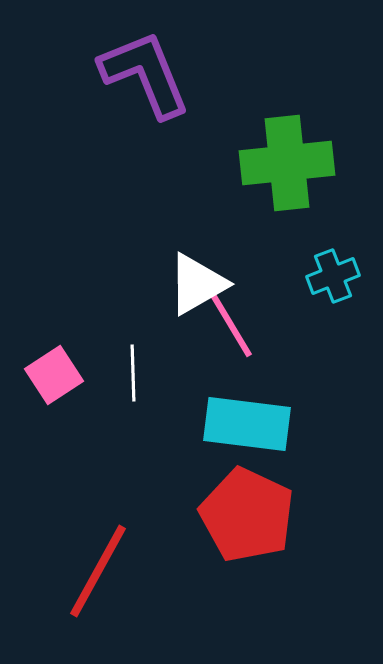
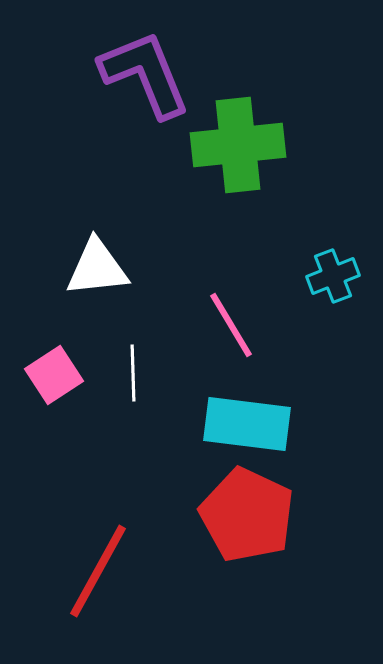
green cross: moved 49 px left, 18 px up
white triangle: moved 100 px left, 16 px up; rotated 24 degrees clockwise
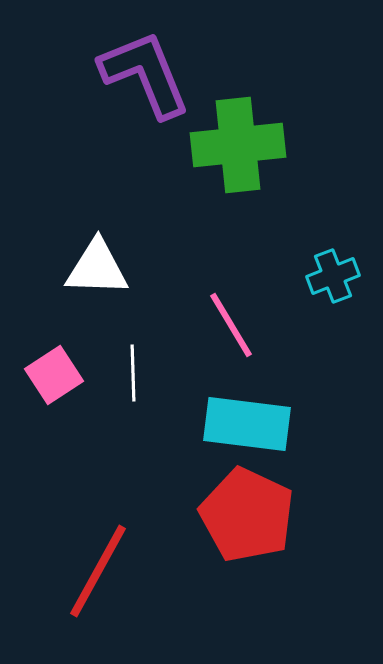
white triangle: rotated 8 degrees clockwise
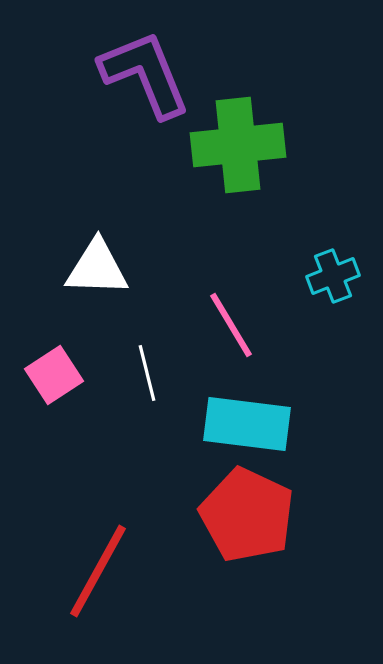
white line: moved 14 px right; rotated 12 degrees counterclockwise
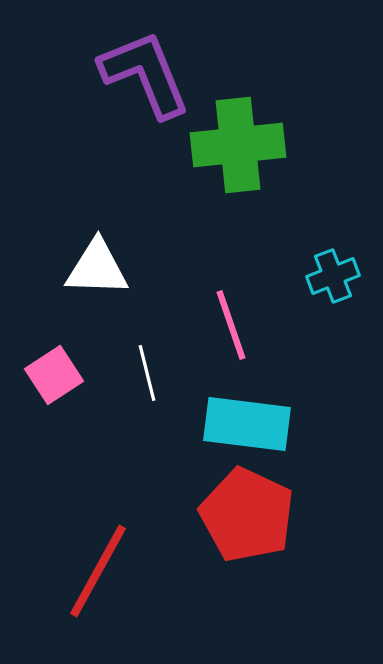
pink line: rotated 12 degrees clockwise
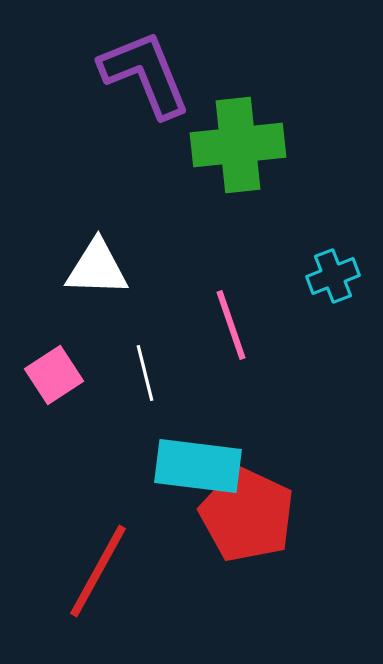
white line: moved 2 px left
cyan rectangle: moved 49 px left, 42 px down
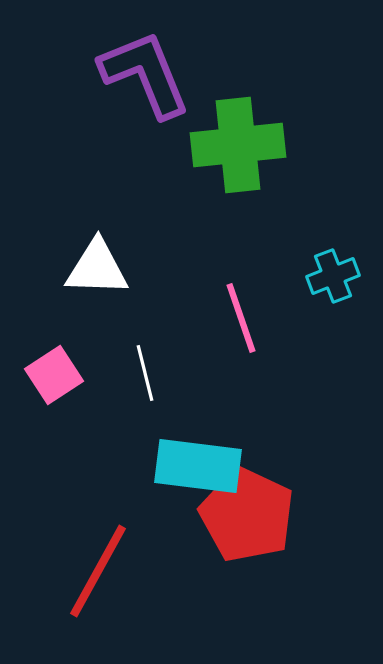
pink line: moved 10 px right, 7 px up
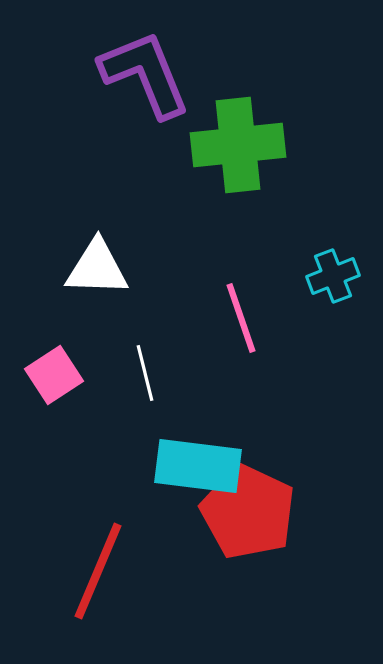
red pentagon: moved 1 px right, 3 px up
red line: rotated 6 degrees counterclockwise
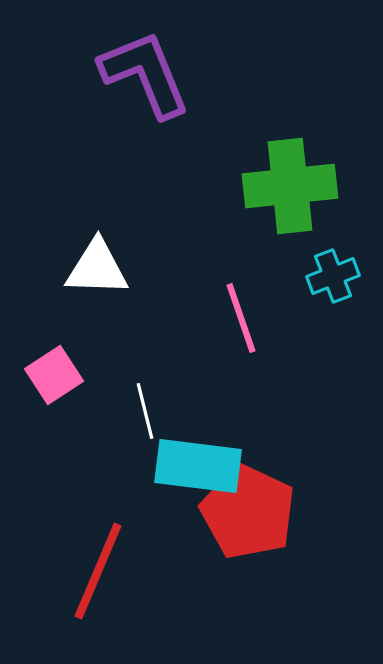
green cross: moved 52 px right, 41 px down
white line: moved 38 px down
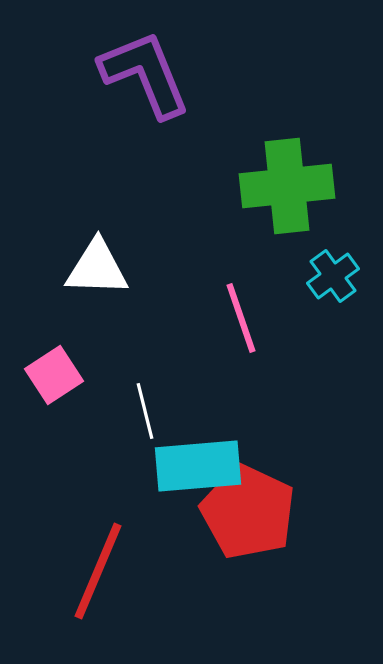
green cross: moved 3 px left
cyan cross: rotated 15 degrees counterclockwise
cyan rectangle: rotated 12 degrees counterclockwise
